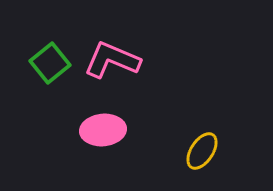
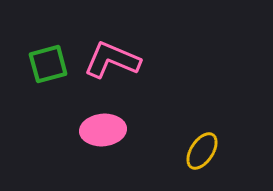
green square: moved 2 px left, 1 px down; rotated 24 degrees clockwise
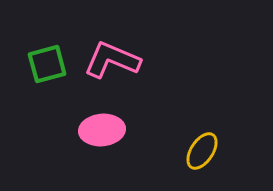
green square: moved 1 px left
pink ellipse: moved 1 px left
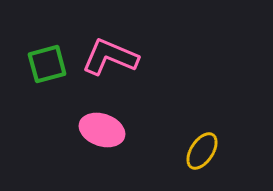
pink L-shape: moved 2 px left, 3 px up
pink ellipse: rotated 24 degrees clockwise
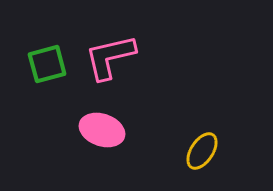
pink L-shape: rotated 36 degrees counterclockwise
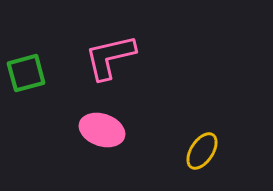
green square: moved 21 px left, 9 px down
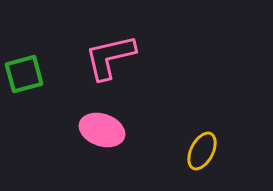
green square: moved 2 px left, 1 px down
yellow ellipse: rotated 6 degrees counterclockwise
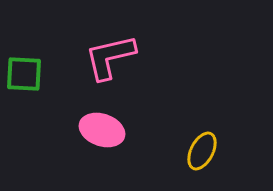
green square: rotated 18 degrees clockwise
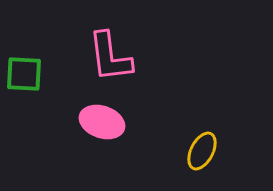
pink L-shape: rotated 84 degrees counterclockwise
pink ellipse: moved 8 px up
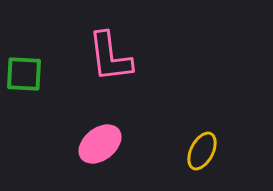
pink ellipse: moved 2 px left, 22 px down; rotated 57 degrees counterclockwise
